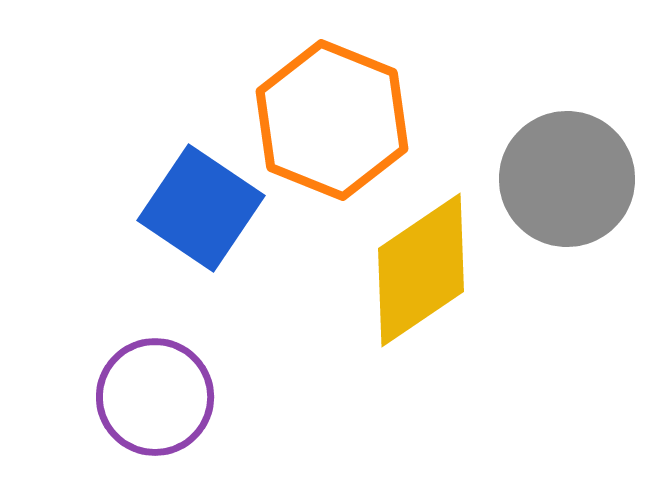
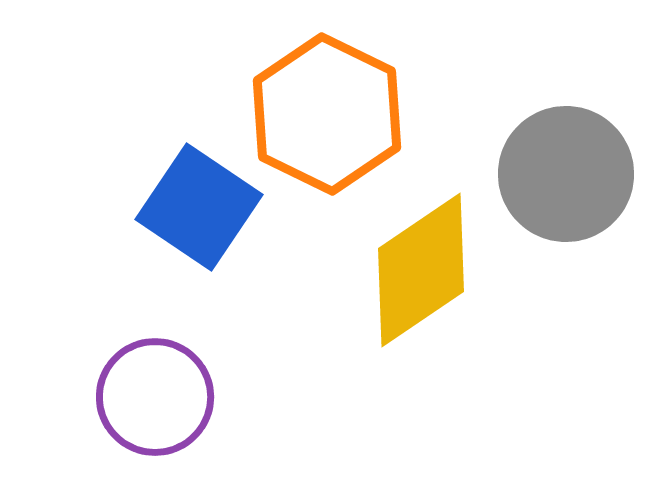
orange hexagon: moved 5 px left, 6 px up; rotated 4 degrees clockwise
gray circle: moved 1 px left, 5 px up
blue square: moved 2 px left, 1 px up
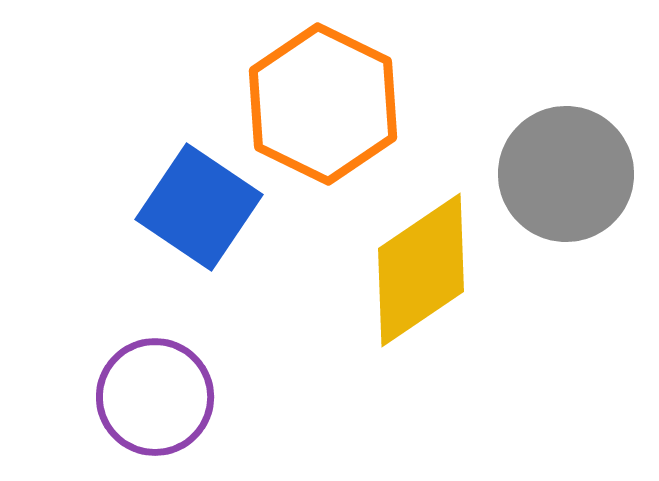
orange hexagon: moved 4 px left, 10 px up
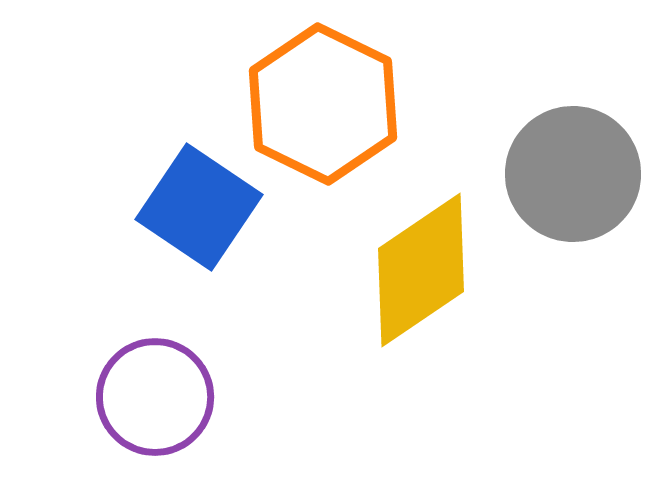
gray circle: moved 7 px right
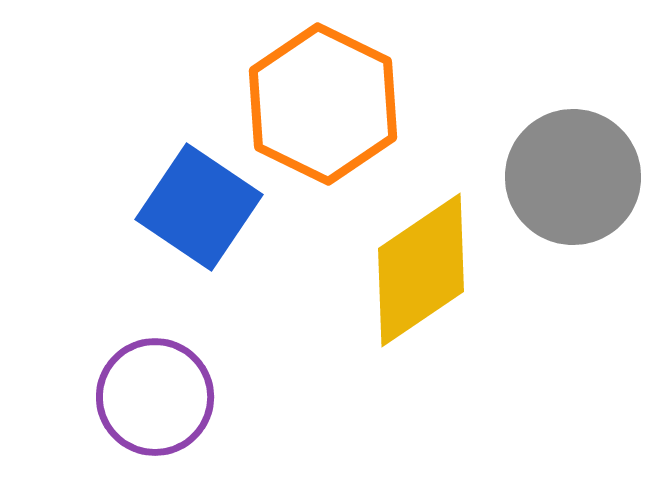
gray circle: moved 3 px down
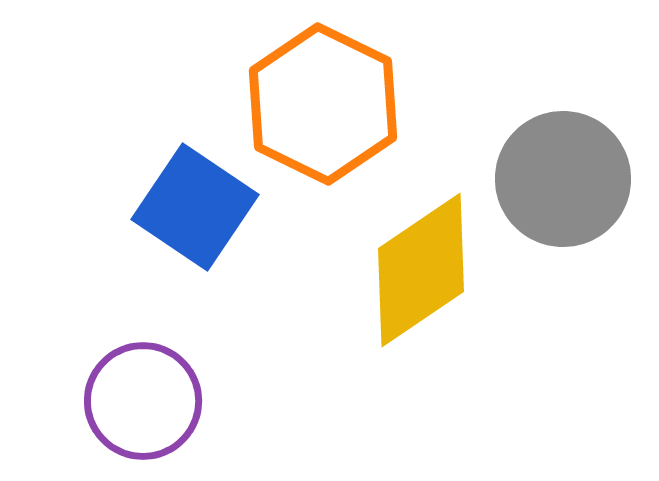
gray circle: moved 10 px left, 2 px down
blue square: moved 4 px left
purple circle: moved 12 px left, 4 px down
